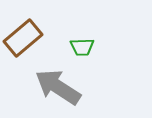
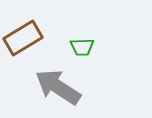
brown rectangle: rotated 9 degrees clockwise
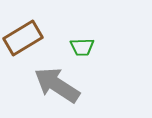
gray arrow: moved 1 px left, 2 px up
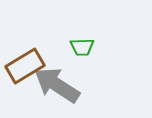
brown rectangle: moved 2 px right, 28 px down
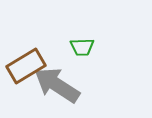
brown rectangle: moved 1 px right
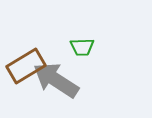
gray arrow: moved 1 px left, 5 px up
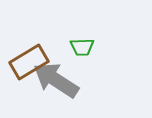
brown rectangle: moved 3 px right, 4 px up
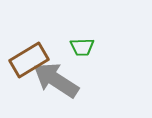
brown rectangle: moved 2 px up
